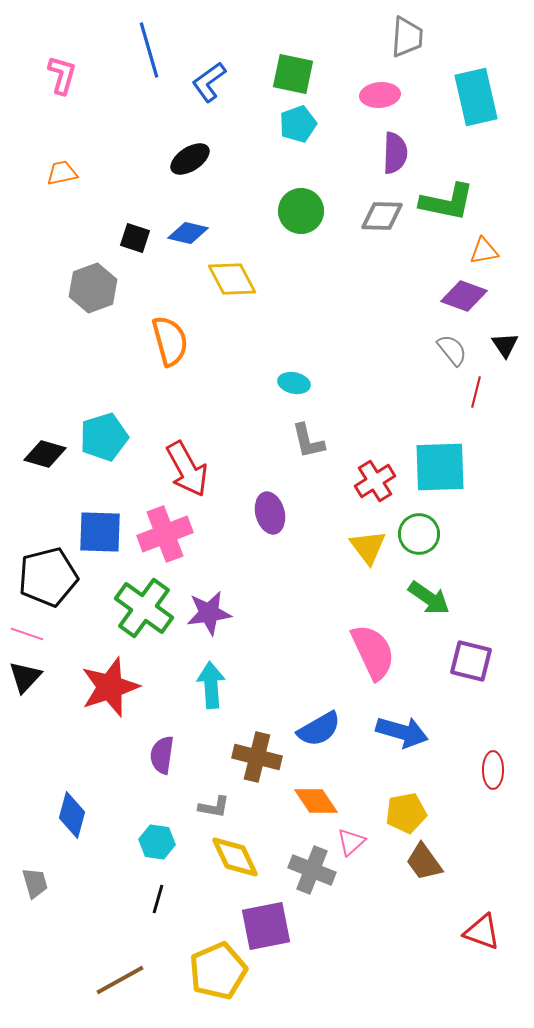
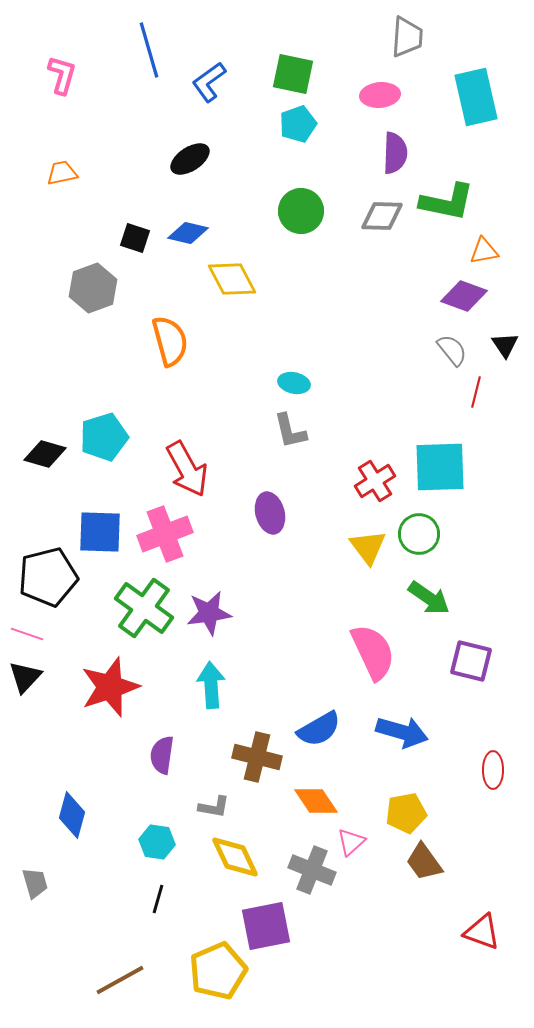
gray L-shape at (308, 441): moved 18 px left, 10 px up
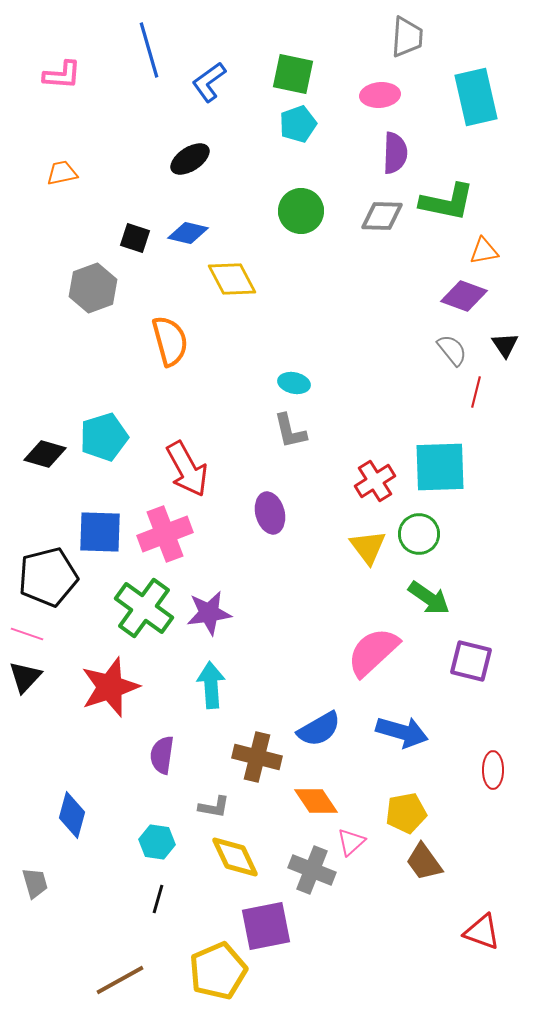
pink L-shape at (62, 75): rotated 78 degrees clockwise
pink semicircle at (373, 652): rotated 108 degrees counterclockwise
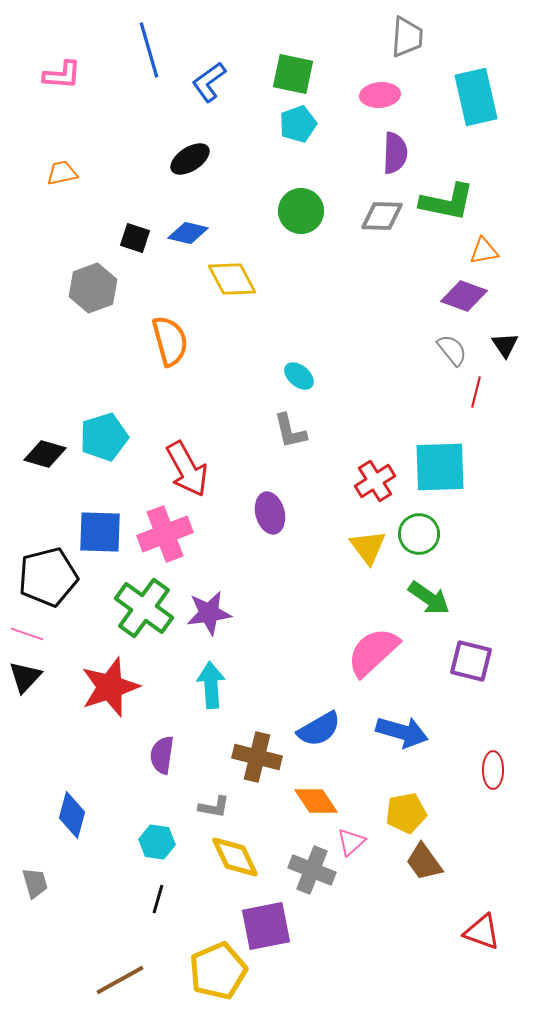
cyan ellipse at (294, 383): moved 5 px right, 7 px up; rotated 28 degrees clockwise
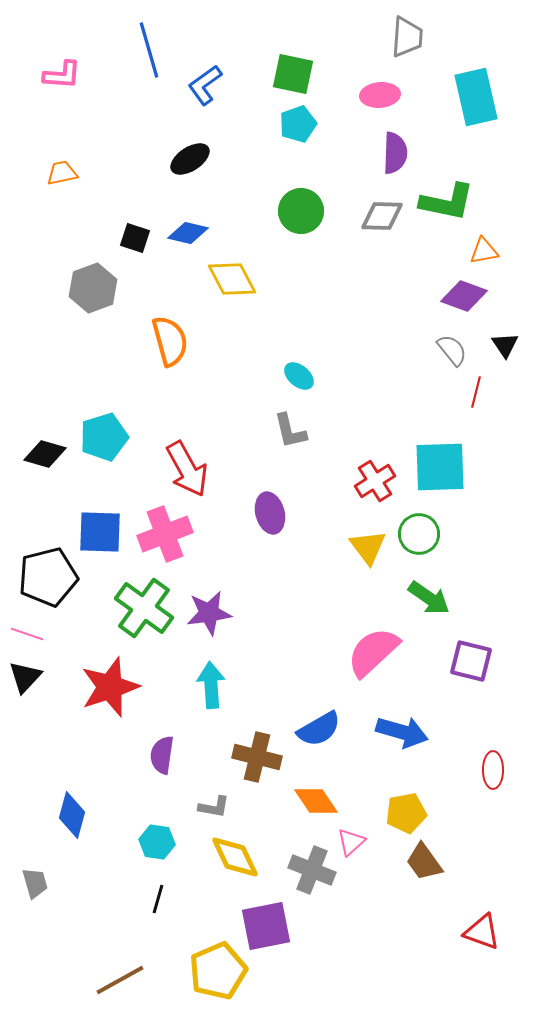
blue L-shape at (209, 82): moved 4 px left, 3 px down
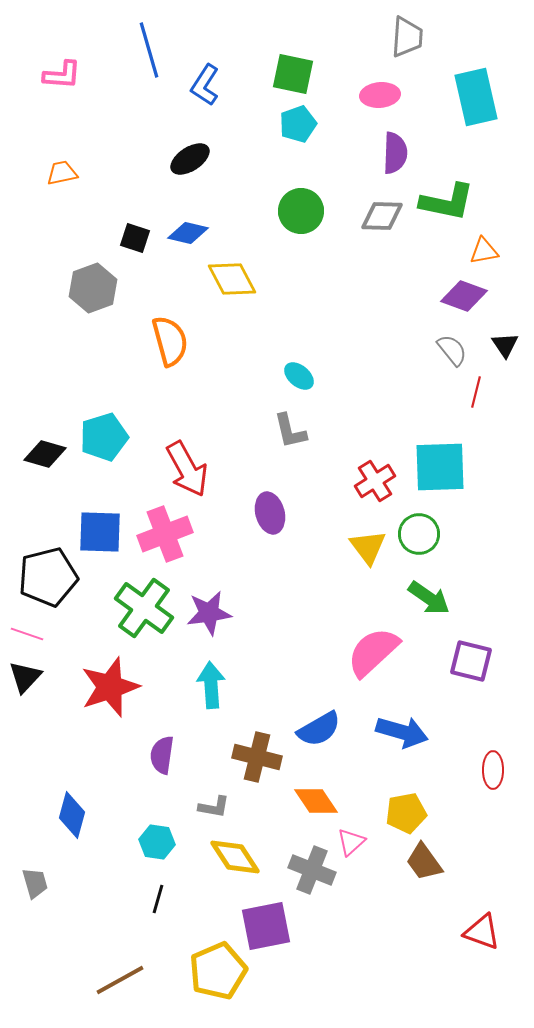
blue L-shape at (205, 85): rotated 21 degrees counterclockwise
yellow diamond at (235, 857): rotated 8 degrees counterclockwise
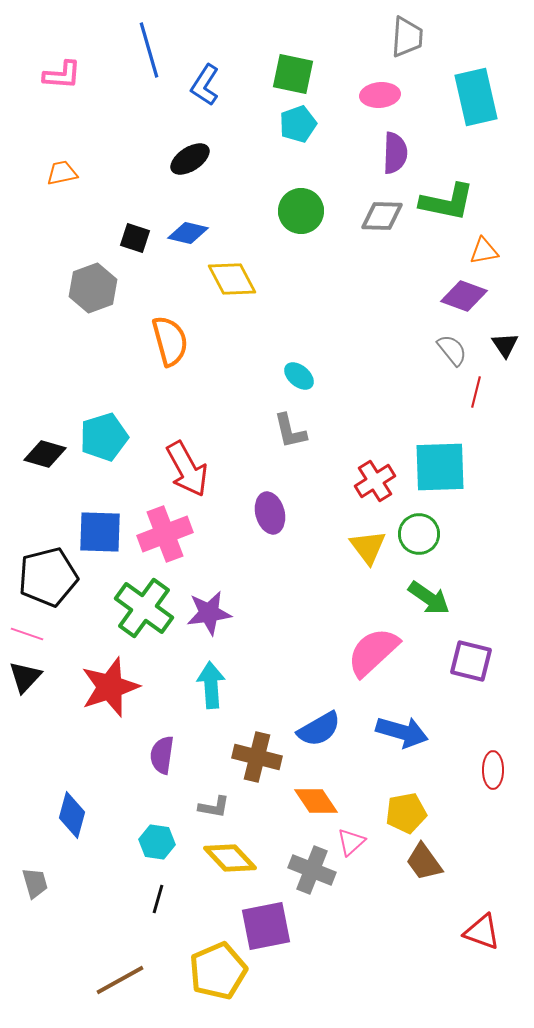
yellow diamond at (235, 857): moved 5 px left, 1 px down; rotated 10 degrees counterclockwise
